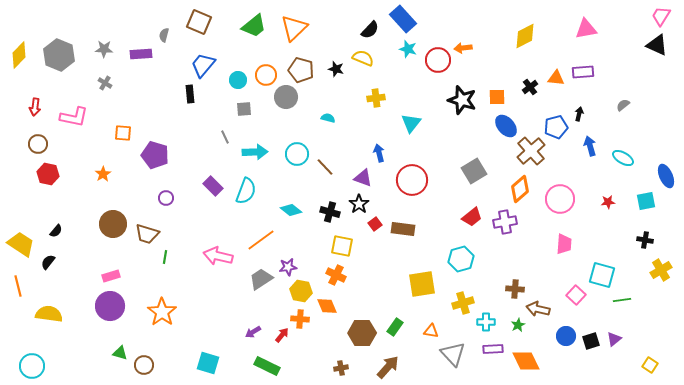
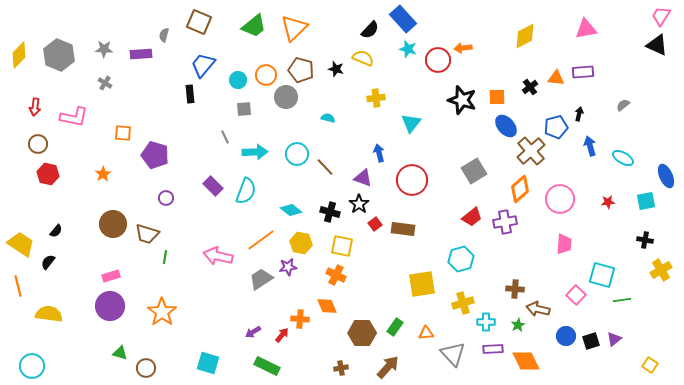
yellow hexagon at (301, 291): moved 48 px up
orange triangle at (431, 331): moved 5 px left, 2 px down; rotated 14 degrees counterclockwise
brown circle at (144, 365): moved 2 px right, 3 px down
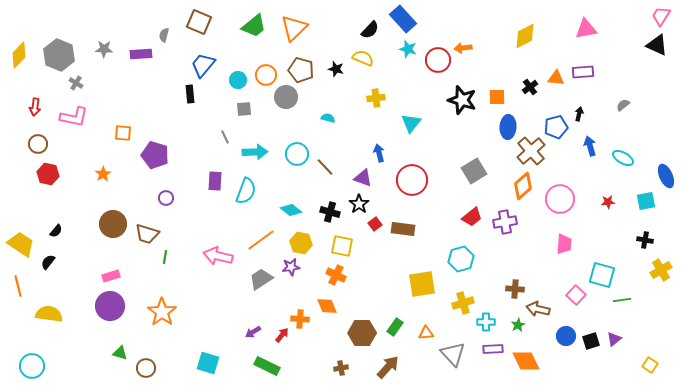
gray cross at (105, 83): moved 29 px left
blue ellipse at (506, 126): moved 2 px right, 1 px down; rotated 45 degrees clockwise
purple rectangle at (213, 186): moved 2 px right, 5 px up; rotated 48 degrees clockwise
orange diamond at (520, 189): moved 3 px right, 3 px up
purple star at (288, 267): moved 3 px right
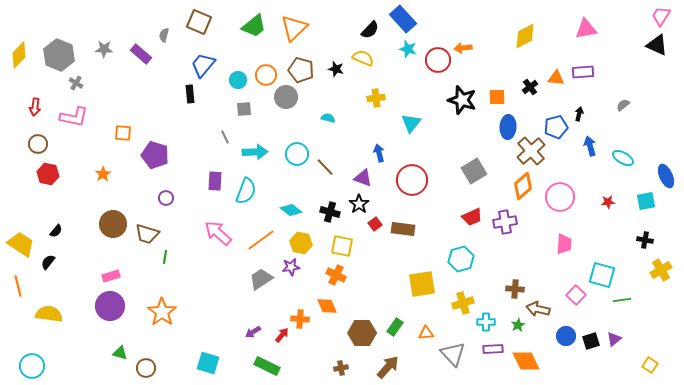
purple rectangle at (141, 54): rotated 45 degrees clockwise
pink circle at (560, 199): moved 2 px up
red trapezoid at (472, 217): rotated 15 degrees clockwise
pink arrow at (218, 256): moved 23 px up; rotated 28 degrees clockwise
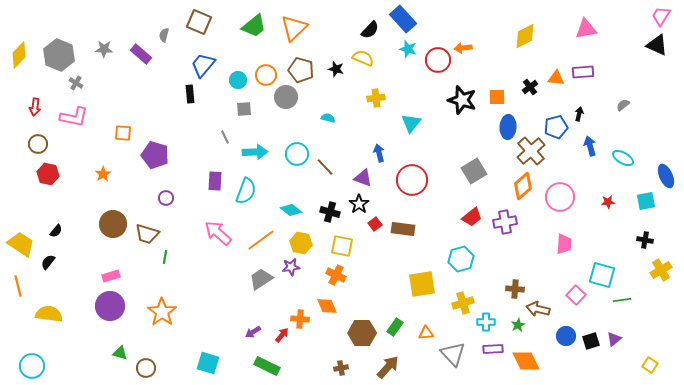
red trapezoid at (472, 217): rotated 15 degrees counterclockwise
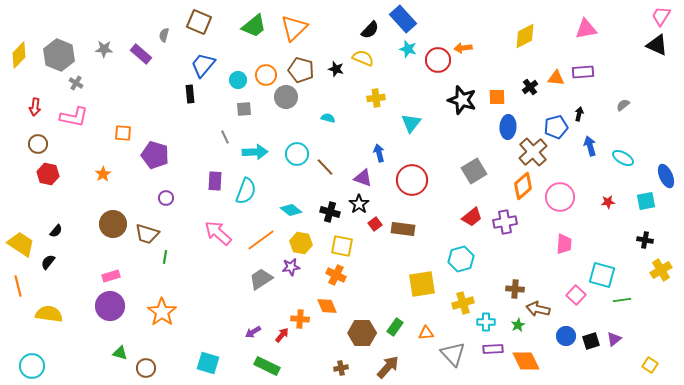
brown cross at (531, 151): moved 2 px right, 1 px down
